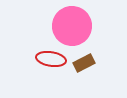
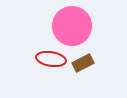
brown rectangle: moved 1 px left
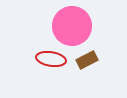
brown rectangle: moved 4 px right, 3 px up
